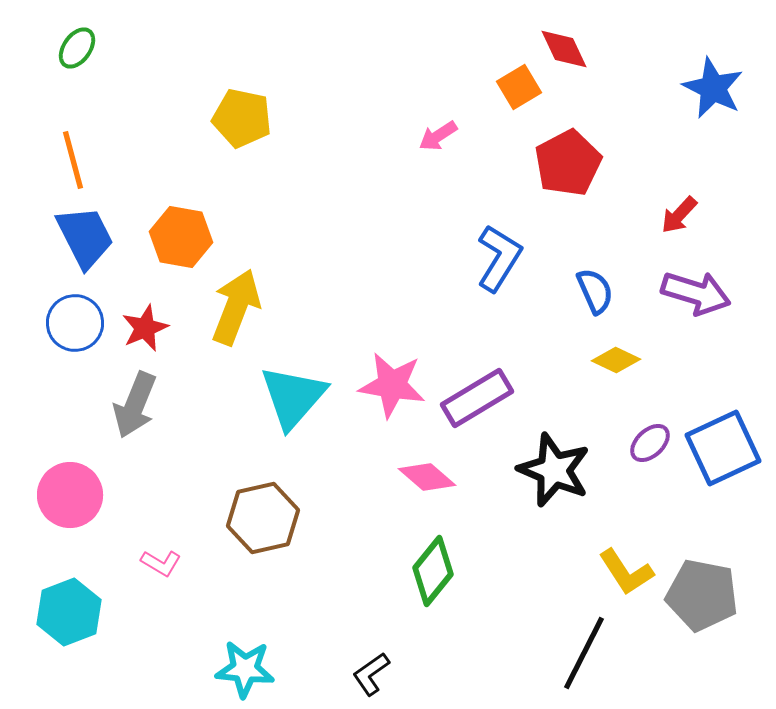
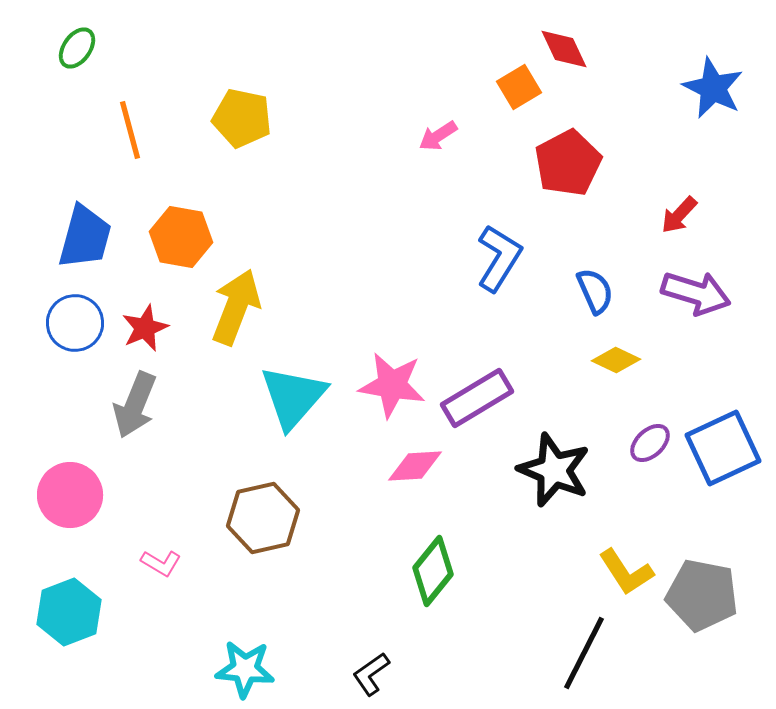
orange line: moved 57 px right, 30 px up
blue trapezoid: rotated 42 degrees clockwise
pink diamond: moved 12 px left, 11 px up; rotated 44 degrees counterclockwise
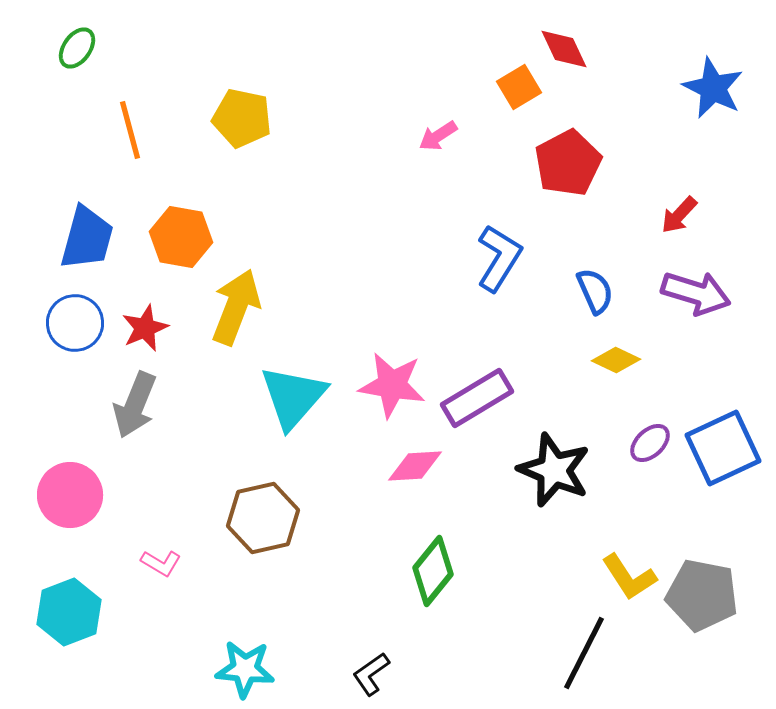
blue trapezoid: moved 2 px right, 1 px down
yellow L-shape: moved 3 px right, 5 px down
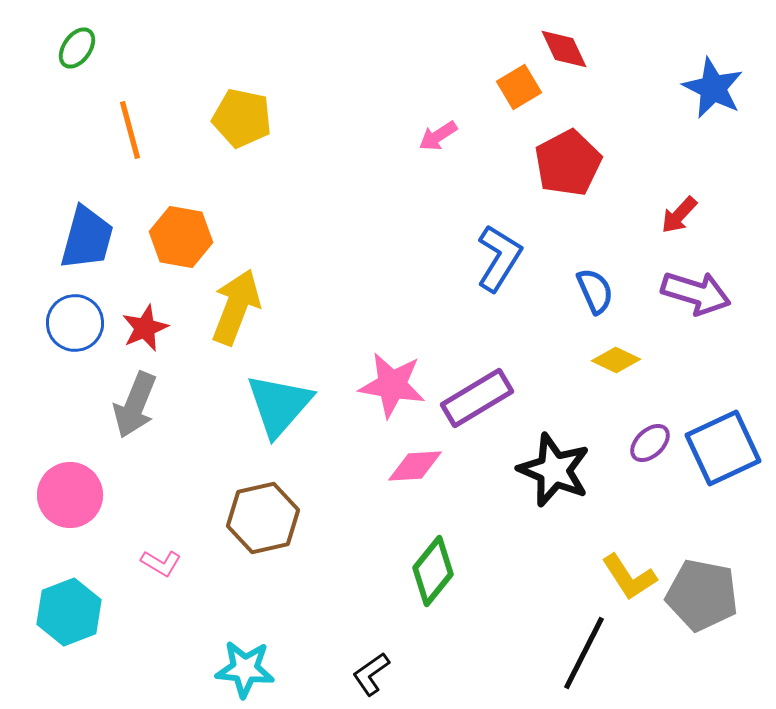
cyan triangle: moved 14 px left, 8 px down
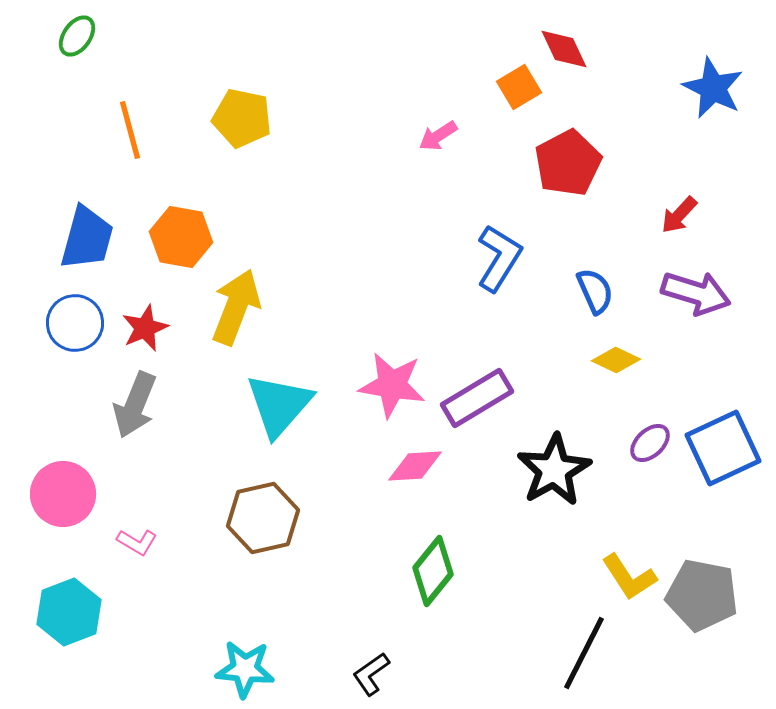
green ellipse: moved 12 px up
black star: rotated 20 degrees clockwise
pink circle: moved 7 px left, 1 px up
pink L-shape: moved 24 px left, 21 px up
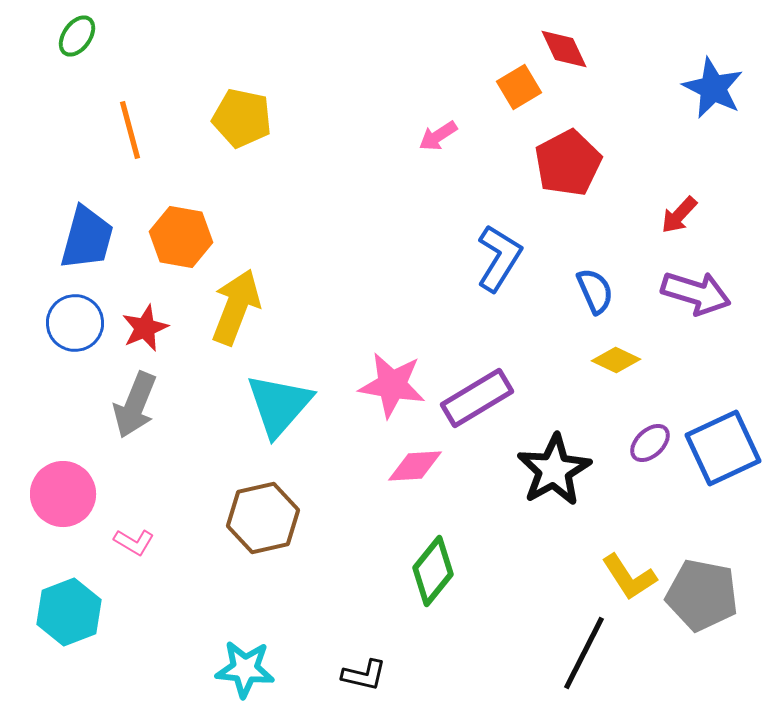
pink L-shape: moved 3 px left
black L-shape: moved 7 px left, 1 px down; rotated 132 degrees counterclockwise
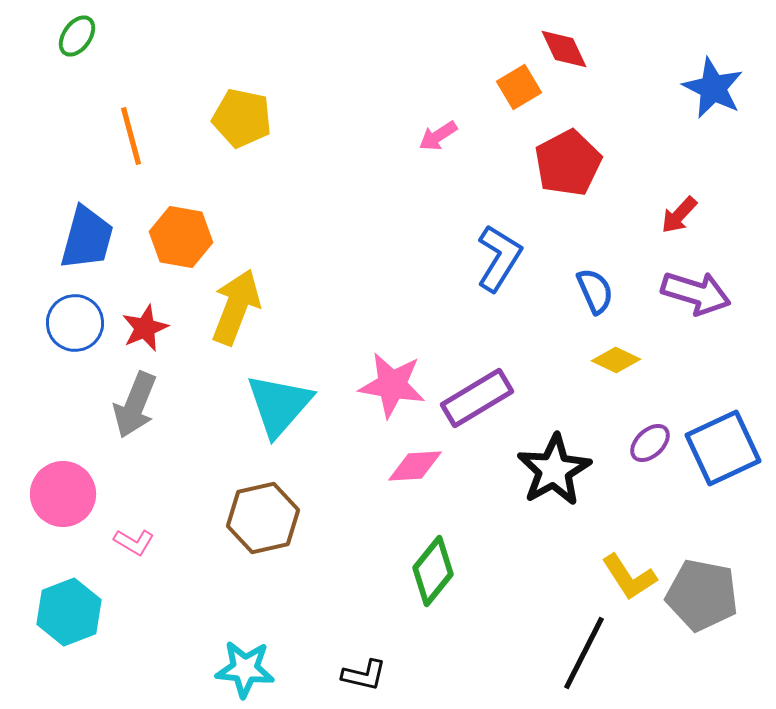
orange line: moved 1 px right, 6 px down
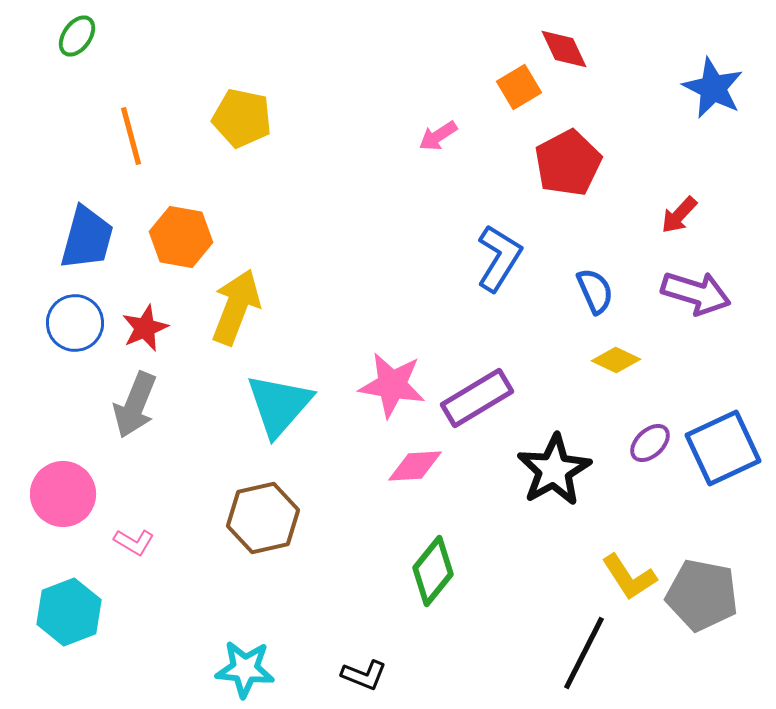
black L-shape: rotated 9 degrees clockwise
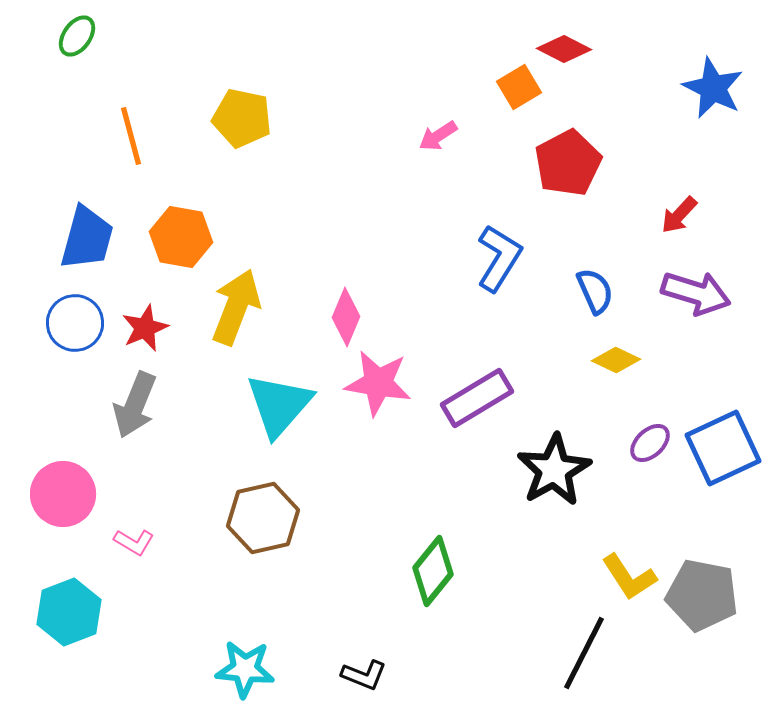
red diamond: rotated 38 degrees counterclockwise
pink star: moved 14 px left, 2 px up
pink diamond: moved 69 px left, 149 px up; rotated 64 degrees counterclockwise
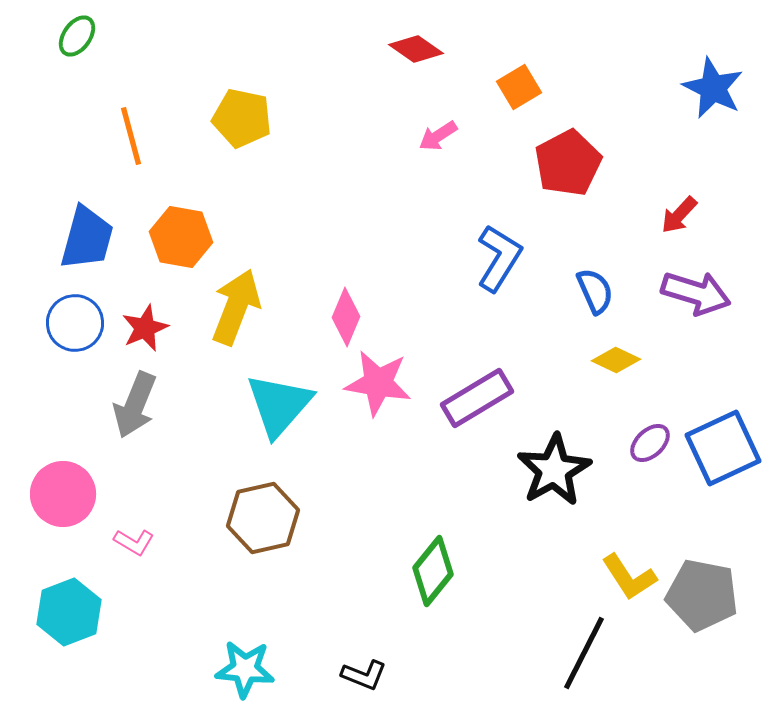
red diamond: moved 148 px left; rotated 8 degrees clockwise
